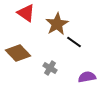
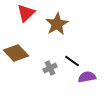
red triangle: rotated 42 degrees clockwise
black line: moved 2 px left, 19 px down
brown diamond: moved 2 px left
gray cross: rotated 32 degrees clockwise
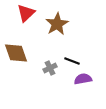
brown diamond: rotated 25 degrees clockwise
black line: rotated 14 degrees counterclockwise
purple semicircle: moved 4 px left, 2 px down
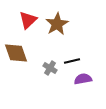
red triangle: moved 2 px right, 7 px down
black line: rotated 35 degrees counterclockwise
gray cross: rotated 32 degrees counterclockwise
